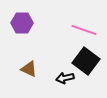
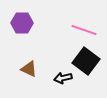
black arrow: moved 2 px left
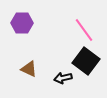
pink line: rotated 35 degrees clockwise
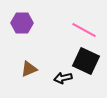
pink line: rotated 25 degrees counterclockwise
black square: rotated 12 degrees counterclockwise
brown triangle: rotated 48 degrees counterclockwise
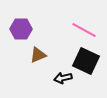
purple hexagon: moved 1 px left, 6 px down
brown triangle: moved 9 px right, 14 px up
